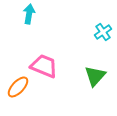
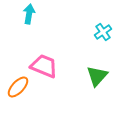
green triangle: moved 2 px right
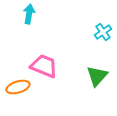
orange ellipse: rotated 30 degrees clockwise
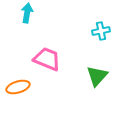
cyan arrow: moved 2 px left, 1 px up
cyan cross: moved 2 px left, 1 px up; rotated 24 degrees clockwise
pink trapezoid: moved 3 px right, 7 px up
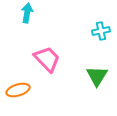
pink trapezoid: rotated 24 degrees clockwise
green triangle: rotated 10 degrees counterclockwise
orange ellipse: moved 3 px down
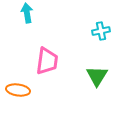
cyan arrow: rotated 18 degrees counterclockwise
pink trapezoid: moved 2 px down; rotated 52 degrees clockwise
orange ellipse: rotated 25 degrees clockwise
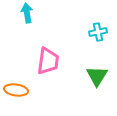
cyan cross: moved 3 px left, 1 px down
pink trapezoid: moved 1 px right
orange ellipse: moved 2 px left
